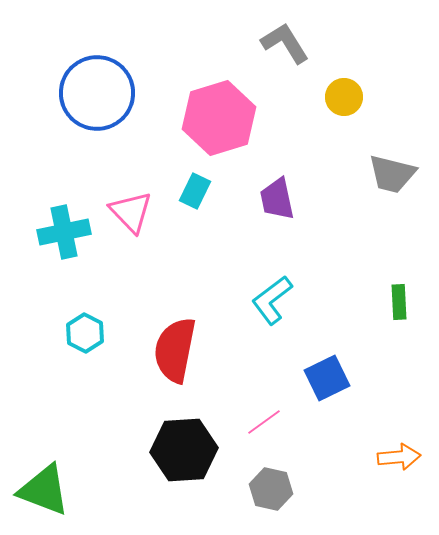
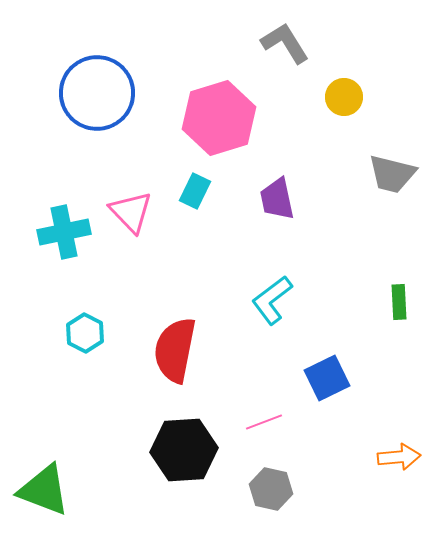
pink line: rotated 15 degrees clockwise
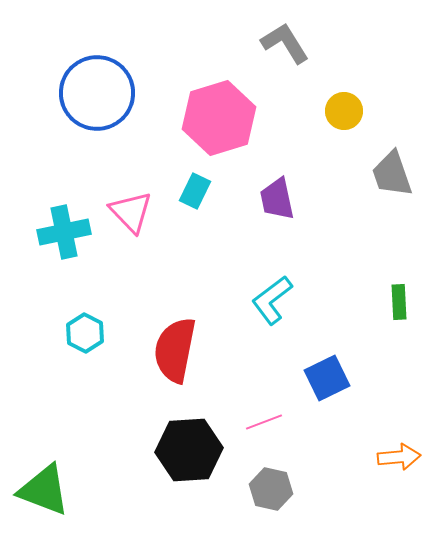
yellow circle: moved 14 px down
gray trapezoid: rotated 57 degrees clockwise
black hexagon: moved 5 px right
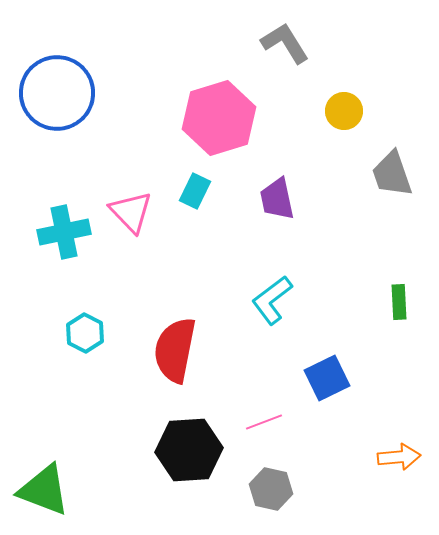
blue circle: moved 40 px left
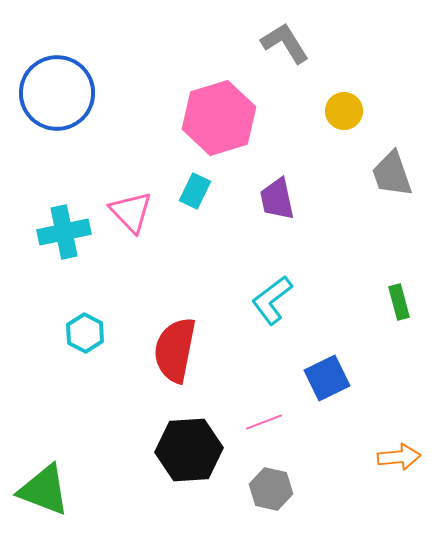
green rectangle: rotated 12 degrees counterclockwise
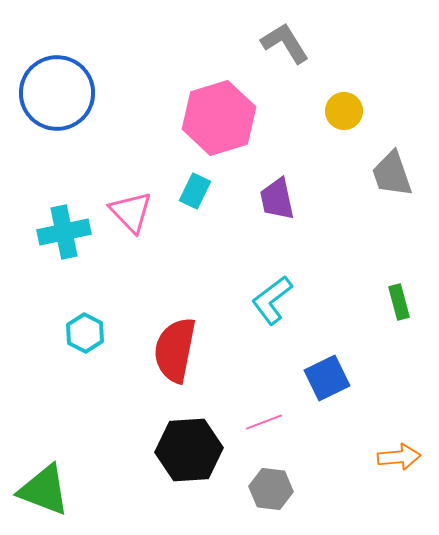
gray hexagon: rotated 6 degrees counterclockwise
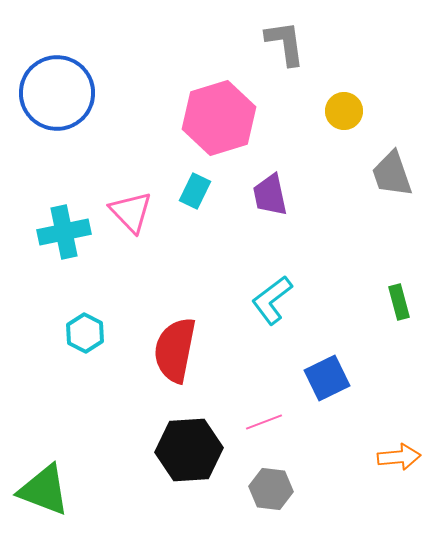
gray L-shape: rotated 24 degrees clockwise
purple trapezoid: moved 7 px left, 4 px up
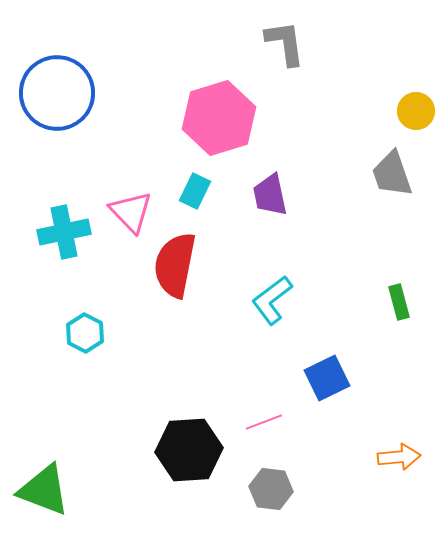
yellow circle: moved 72 px right
red semicircle: moved 85 px up
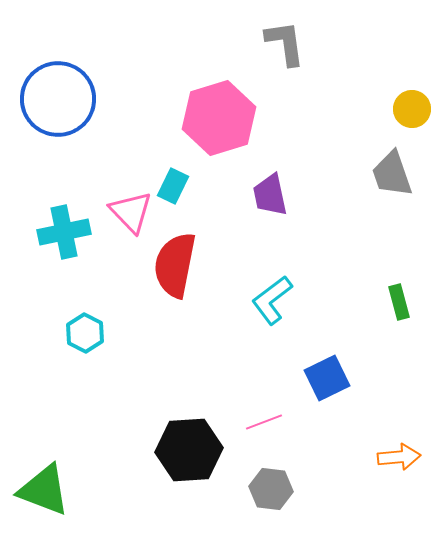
blue circle: moved 1 px right, 6 px down
yellow circle: moved 4 px left, 2 px up
cyan rectangle: moved 22 px left, 5 px up
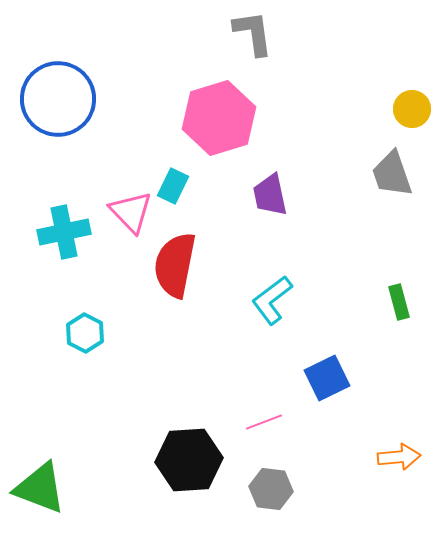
gray L-shape: moved 32 px left, 10 px up
black hexagon: moved 10 px down
green triangle: moved 4 px left, 2 px up
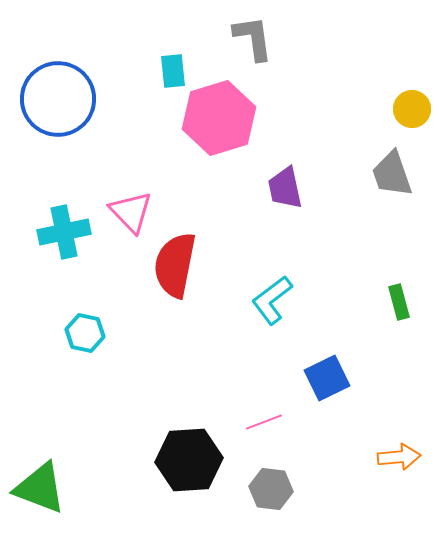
gray L-shape: moved 5 px down
cyan rectangle: moved 115 px up; rotated 32 degrees counterclockwise
purple trapezoid: moved 15 px right, 7 px up
cyan hexagon: rotated 15 degrees counterclockwise
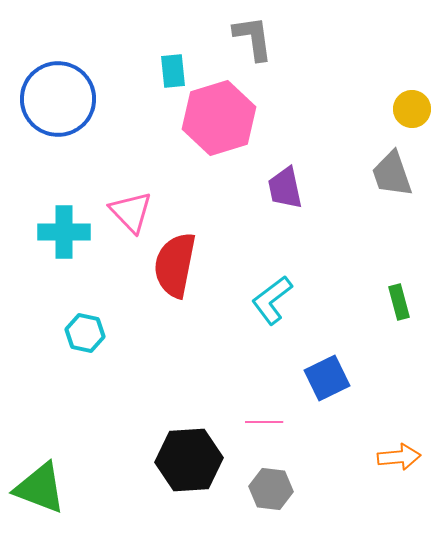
cyan cross: rotated 12 degrees clockwise
pink line: rotated 21 degrees clockwise
